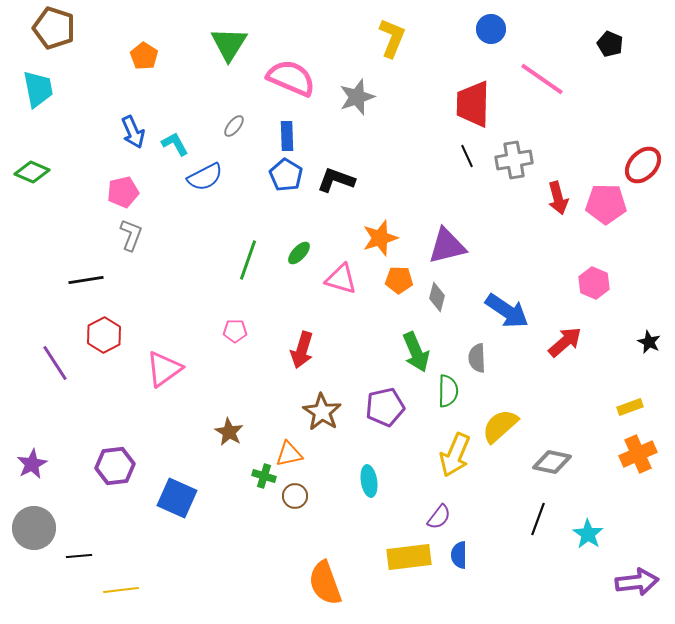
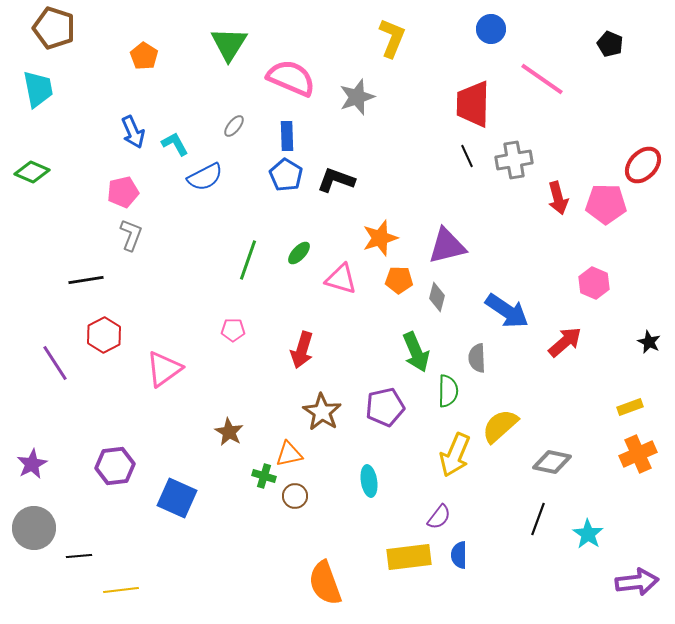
pink pentagon at (235, 331): moved 2 px left, 1 px up
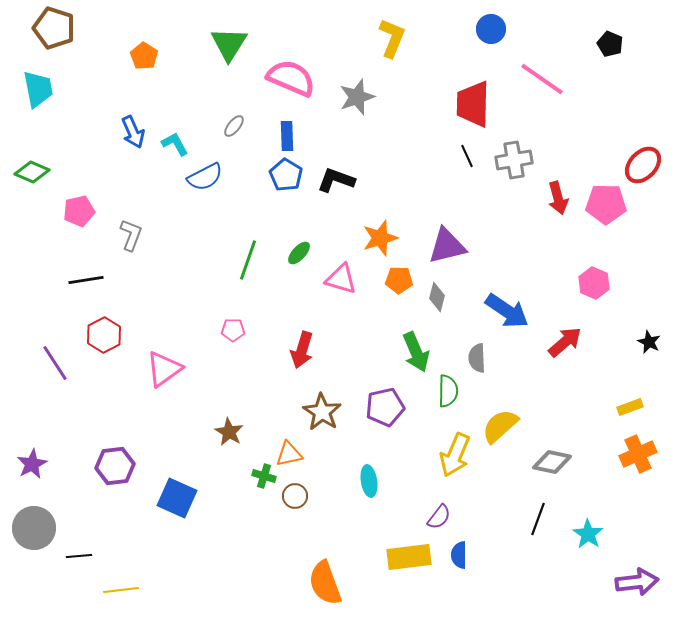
pink pentagon at (123, 192): moved 44 px left, 19 px down
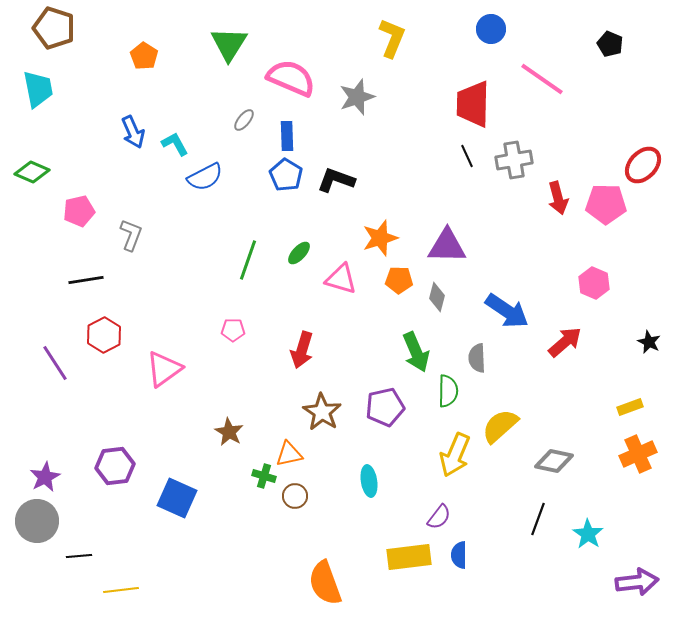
gray ellipse at (234, 126): moved 10 px right, 6 px up
purple triangle at (447, 246): rotated 15 degrees clockwise
gray diamond at (552, 462): moved 2 px right, 1 px up
purple star at (32, 464): moved 13 px right, 13 px down
gray circle at (34, 528): moved 3 px right, 7 px up
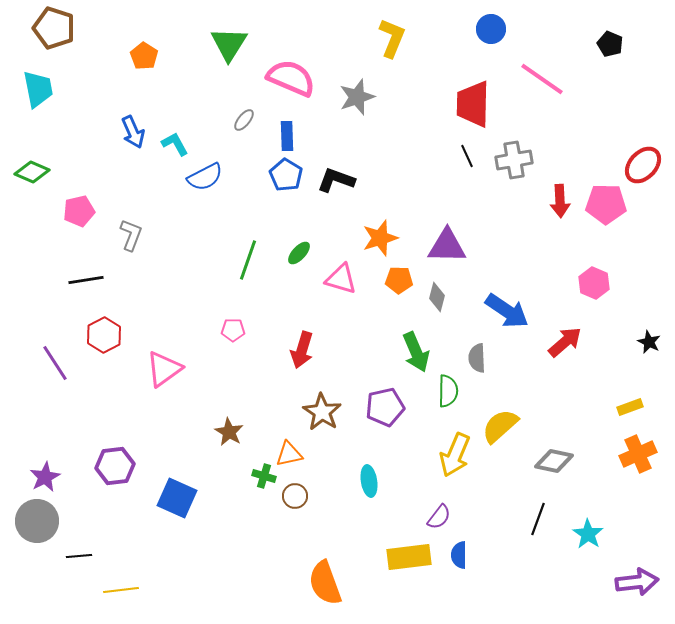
red arrow at (558, 198): moved 2 px right, 3 px down; rotated 12 degrees clockwise
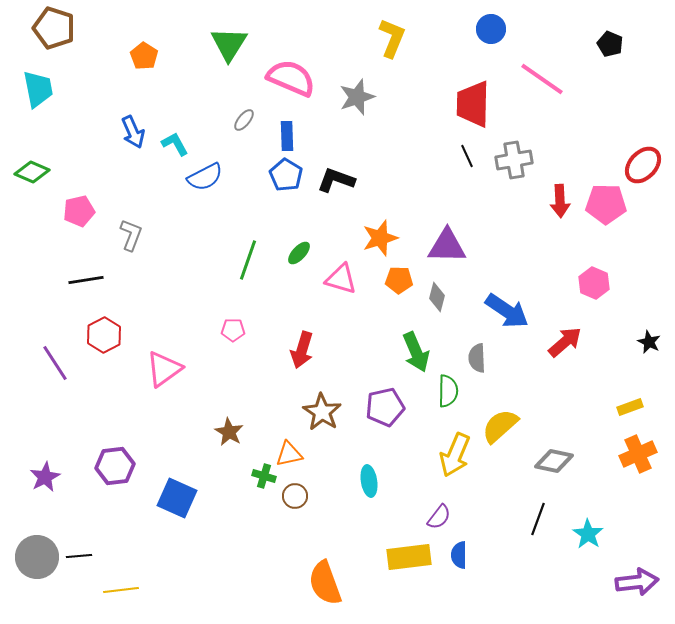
gray circle at (37, 521): moved 36 px down
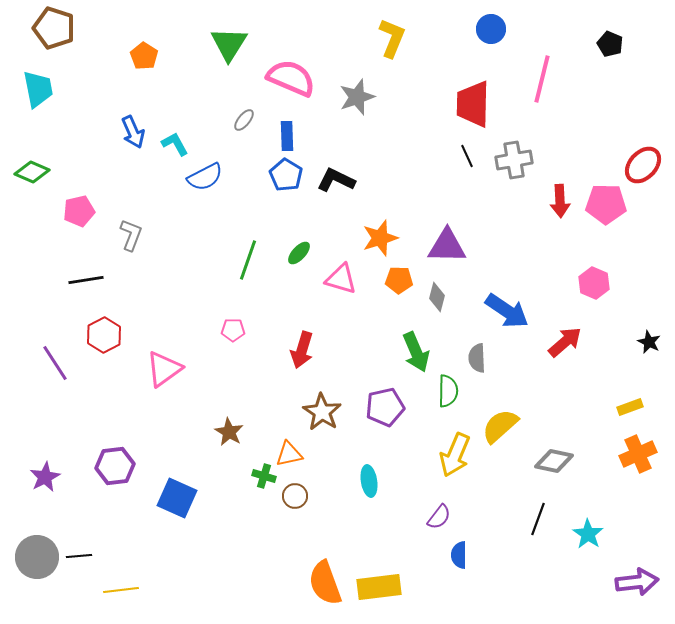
pink line at (542, 79): rotated 69 degrees clockwise
black L-shape at (336, 180): rotated 6 degrees clockwise
yellow rectangle at (409, 557): moved 30 px left, 30 px down
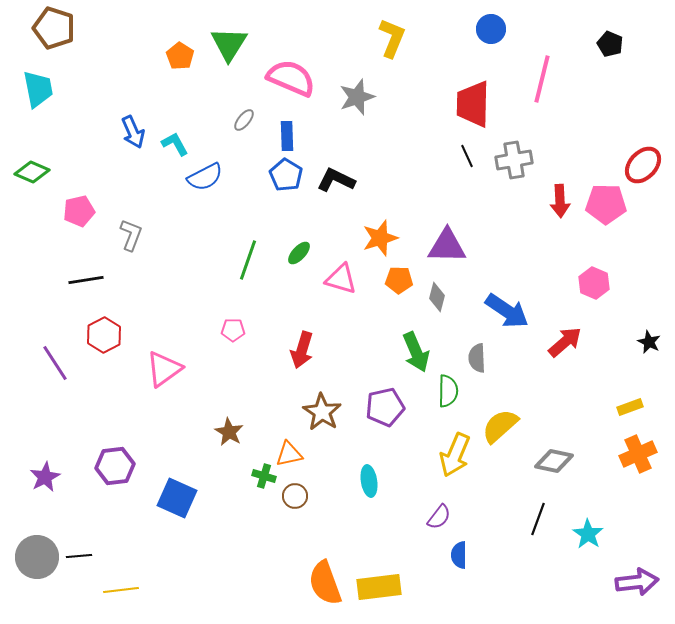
orange pentagon at (144, 56): moved 36 px right
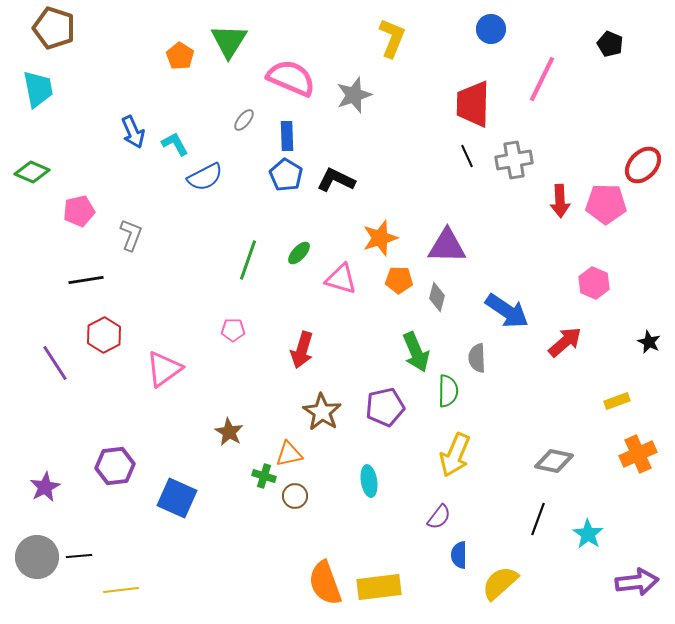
green triangle at (229, 44): moved 3 px up
pink line at (542, 79): rotated 12 degrees clockwise
gray star at (357, 97): moved 3 px left, 2 px up
yellow rectangle at (630, 407): moved 13 px left, 6 px up
yellow semicircle at (500, 426): moved 157 px down
purple star at (45, 477): moved 10 px down
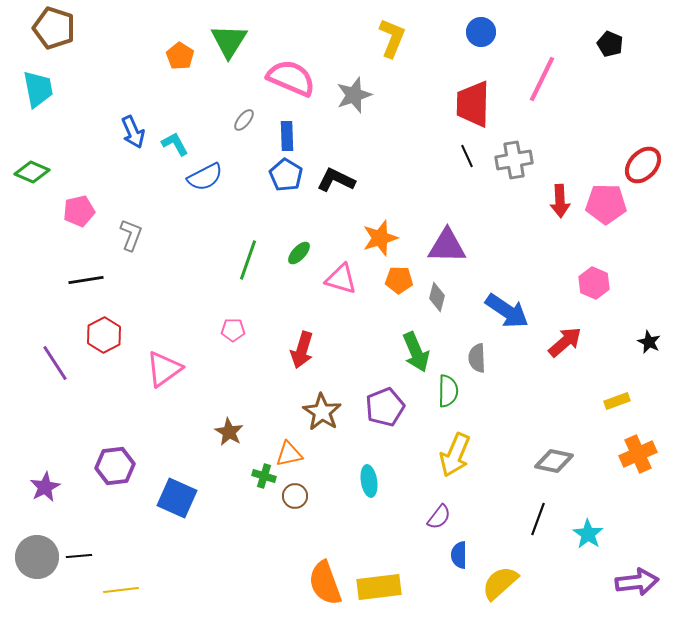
blue circle at (491, 29): moved 10 px left, 3 px down
purple pentagon at (385, 407): rotated 9 degrees counterclockwise
